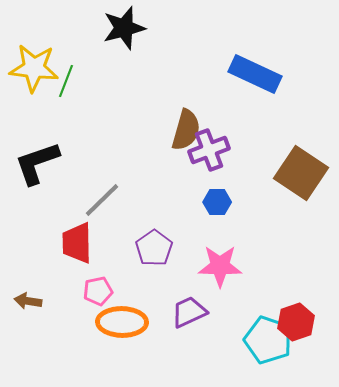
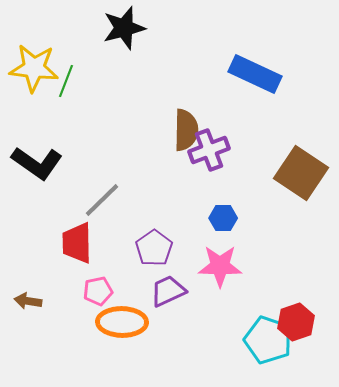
brown semicircle: rotated 15 degrees counterclockwise
black L-shape: rotated 126 degrees counterclockwise
blue hexagon: moved 6 px right, 16 px down
purple trapezoid: moved 21 px left, 21 px up
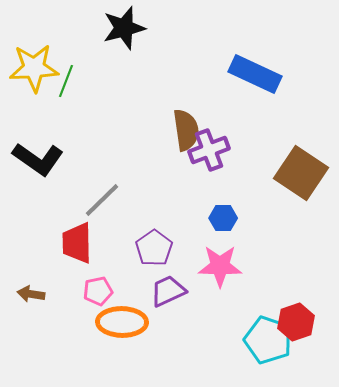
yellow star: rotated 9 degrees counterclockwise
brown semicircle: rotated 9 degrees counterclockwise
black L-shape: moved 1 px right, 4 px up
brown arrow: moved 3 px right, 7 px up
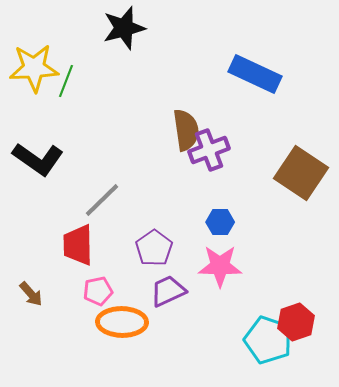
blue hexagon: moved 3 px left, 4 px down
red trapezoid: moved 1 px right, 2 px down
brown arrow: rotated 140 degrees counterclockwise
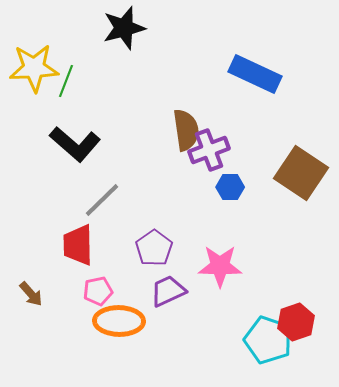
black L-shape: moved 37 px right, 15 px up; rotated 6 degrees clockwise
blue hexagon: moved 10 px right, 35 px up
orange ellipse: moved 3 px left, 1 px up
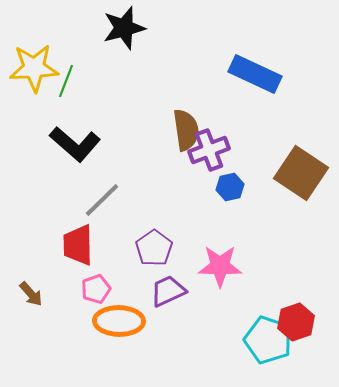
blue hexagon: rotated 12 degrees counterclockwise
pink pentagon: moved 2 px left, 2 px up; rotated 8 degrees counterclockwise
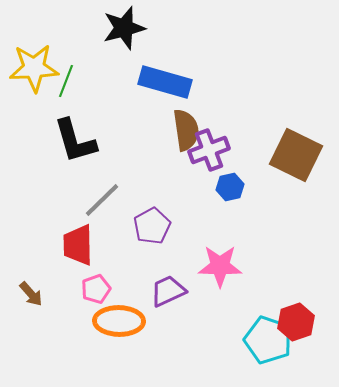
blue rectangle: moved 90 px left, 8 px down; rotated 9 degrees counterclockwise
black L-shape: moved 3 px up; rotated 33 degrees clockwise
brown square: moved 5 px left, 18 px up; rotated 8 degrees counterclockwise
purple pentagon: moved 2 px left, 22 px up; rotated 6 degrees clockwise
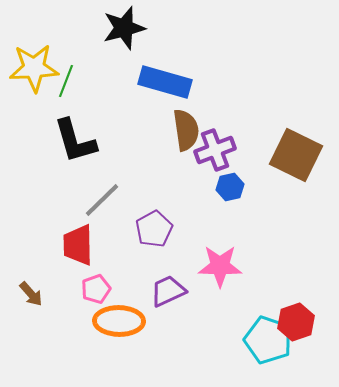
purple cross: moved 6 px right
purple pentagon: moved 2 px right, 3 px down
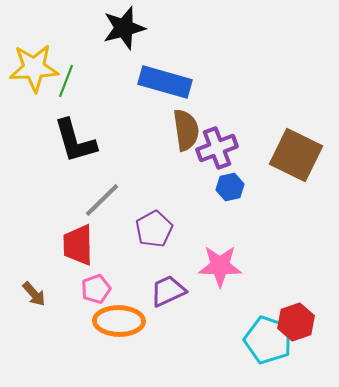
purple cross: moved 2 px right, 2 px up
brown arrow: moved 3 px right
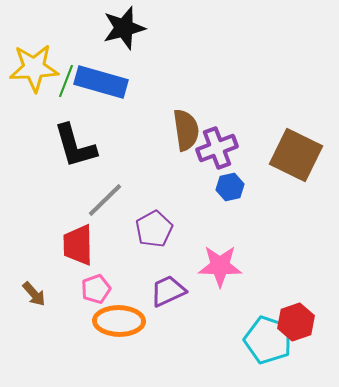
blue rectangle: moved 64 px left
black L-shape: moved 5 px down
gray line: moved 3 px right
